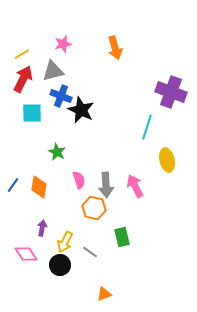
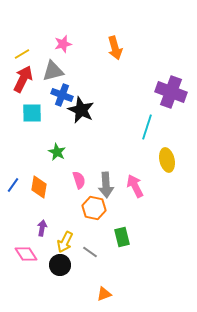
blue cross: moved 1 px right, 1 px up
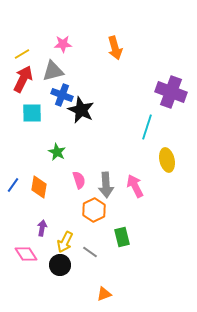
pink star: rotated 12 degrees clockwise
orange hexagon: moved 2 px down; rotated 20 degrees clockwise
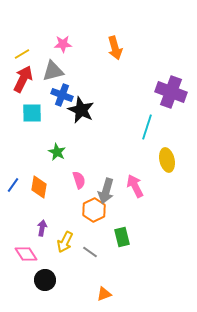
gray arrow: moved 6 px down; rotated 20 degrees clockwise
black circle: moved 15 px left, 15 px down
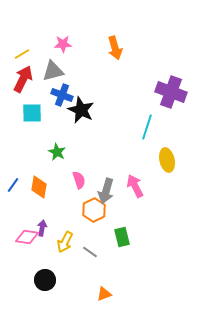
pink diamond: moved 1 px right, 17 px up; rotated 50 degrees counterclockwise
